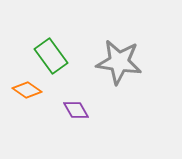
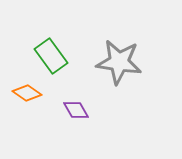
orange diamond: moved 3 px down
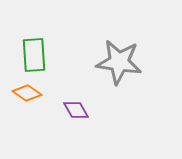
green rectangle: moved 17 px left, 1 px up; rotated 32 degrees clockwise
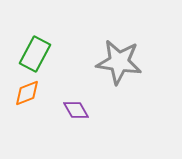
green rectangle: moved 1 px right, 1 px up; rotated 32 degrees clockwise
orange diamond: rotated 56 degrees counterclockwise
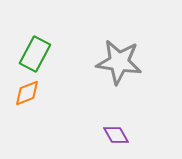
purple diamond: moved 40 px right, 25 px down
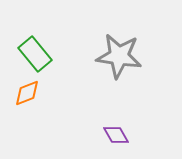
green rectangle: rotated 68 degrees counterclockwise
gray star: moved 6 px up
